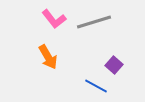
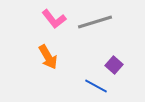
gray line: moved 1 px right
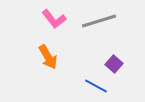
gray line: moved 4 px right, 1 px up
purple square: moved 1 px up
